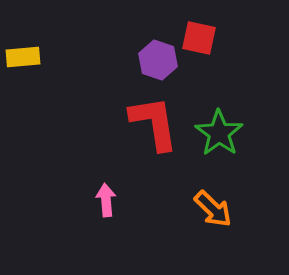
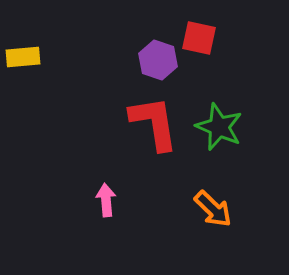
green star: moved 6 px up; rotated 12 degrees counterclockwise
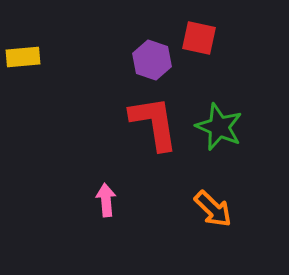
purple hexagon: moved 6 px left
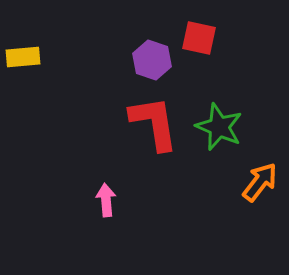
orange arrow: moved 47 px right, 27 px up; rotated 96 degrees counterclockwise
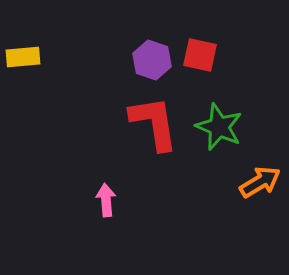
red square: moved 1 px right, 17 px down
orange arrow: rotated 21 degrees clockwise
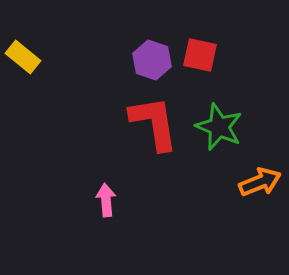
yellow rectangle: rotated 44 degrees clockwise
orange arrow: rotated 9 degrees clockwise
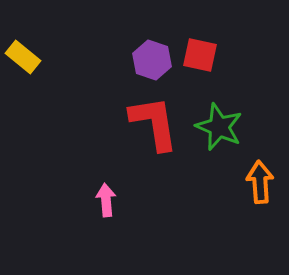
orange arrow: rotated 72 degrees counterclockwise
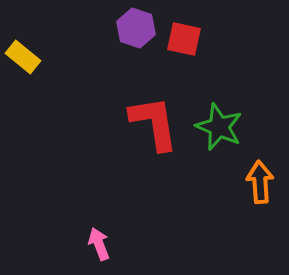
red square: moved 16 px left, 16 px up
purple hexagon: moved 16 px left, 32 px up
pink arrow: moved 7 px left, 44 px down; rotated 16 degrees counterclockwise
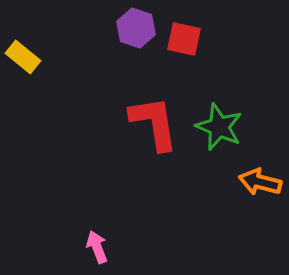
orange arrow: rotated 72 degrees counterclockwise
pink arrow: moved 2 px left, 3 px down
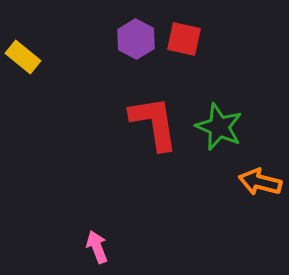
purple hexagon: moved 11 px down; rotated 9 degrees clockwise
